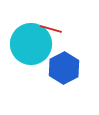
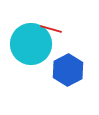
blue hexagon: moved 4 px right, 2 px down
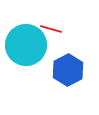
cyan circle: moved 5 px left, 1 px down
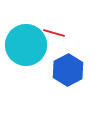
red line: moved 3 px right, 4 px down
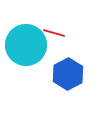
blue hexagon: moved 4 px down
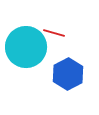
cyan circle: moved 2 px down
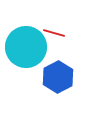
blue hexagon: moved 10 px left, 3 px down
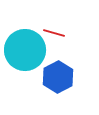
cyan circle: moved 1 px left, 3 px down
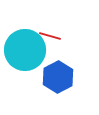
red line: moved 4 px left, 3 px down
